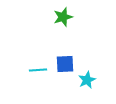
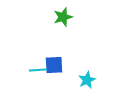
blue square: moved 11 px left, 1 px down
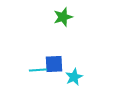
blue square: moved 1 px up
cyan star: moved 13 px left, 3 px up
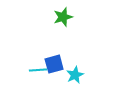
blue square: rotated 12 degrees counterclockwise
cyan star: moved 1 px right, 2 px up
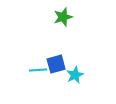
blue square: moved 2 px right
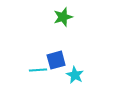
blue square: moved 4 px up
cyan star: rotated 18 degrees counterclockwise
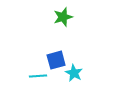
cyan line: moved 6 px down
cyan star: moved 1 px left, 2 px up
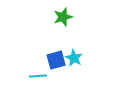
cyan star: moved 15 px up
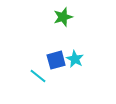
cyan star: moved 1 px right, 1 px down
cyan line: rotated 42 degrees clockwise
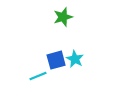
cyan line: rotated 60 degrees counterclockwise
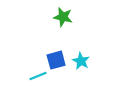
green star: rotated 30 degrees clockwise
cyan star: moved 6 px right, 2 px down
